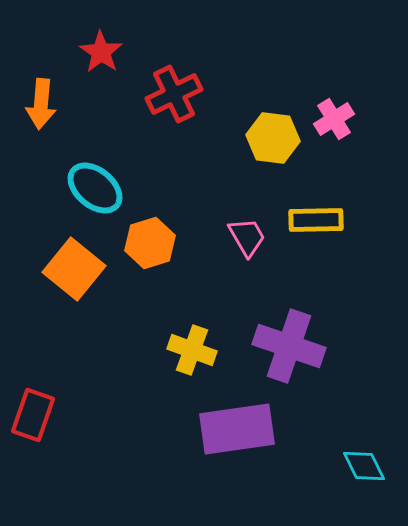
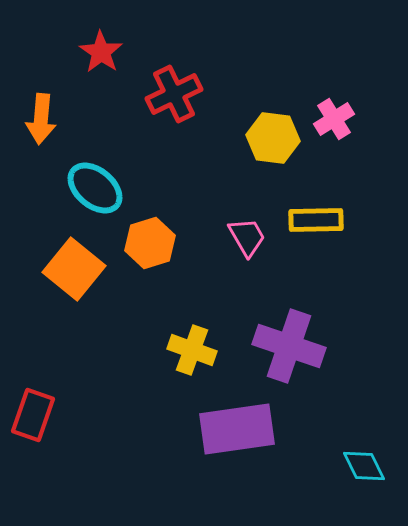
orange arrow: moved 15 px down
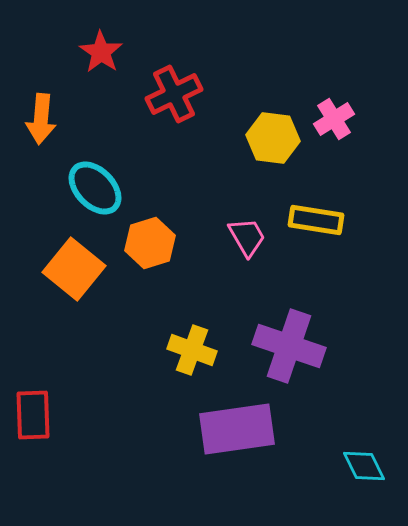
cyan ellipse: rotated 6 degrees clockwise
yellow rectangle: rotated 10 degrees clockwise
red rectangle: rotated 21 degrees counterclockwise
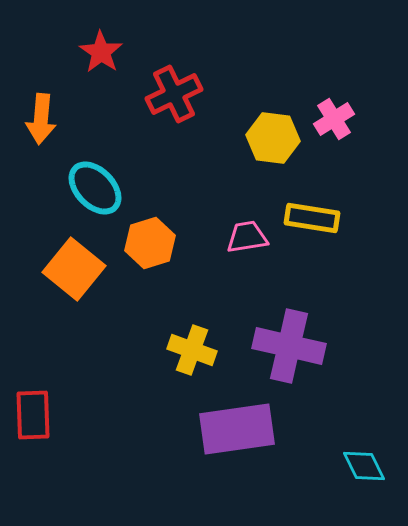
yellow rectangle: moved 4 px left, 2 px up
pink trapezoid: rotated 69 degrees counterclockwise
purple cross: rotated 6 degrees counterclockwise
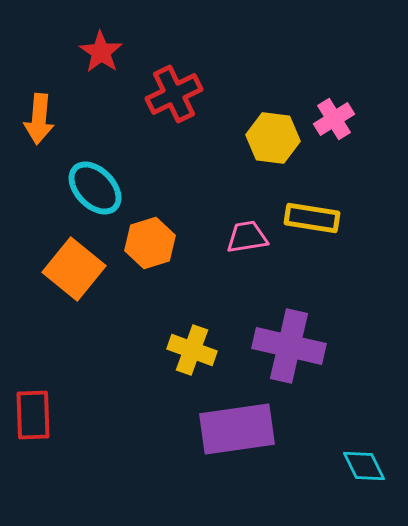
orange arrow: moved 2 px left
